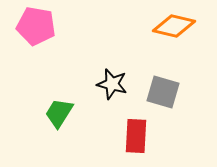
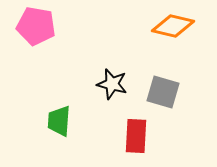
orange diamond: moved 1 px left
green trapezoid: moved 8 px down; rotated 28 degrees counterclockwise
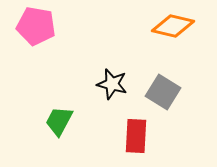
gray square: rotated 16 degrees clockwise
green trapezoid: rotated 24 degrees clockwise
